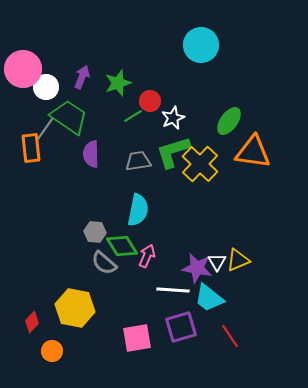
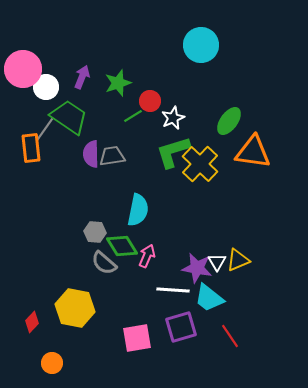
gray trapezoid: moved 26 px left, 5 px up
orange circle: moved 12 px down
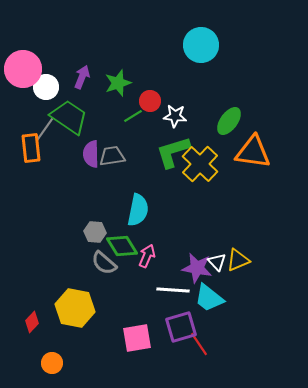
white star: moved 2 px right, 2 px up; rotated 30 degrees clockwise
white triangle: rotated 12 degrees counterclockwise
red line: moved 31 px left, 8 px down
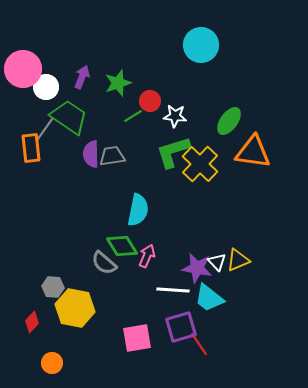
gray hexagon: moved 42 px left, 55 px down
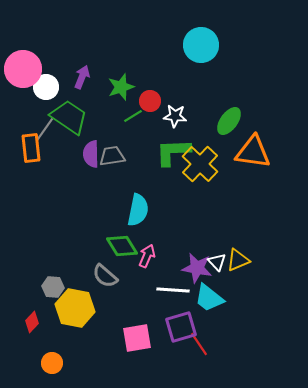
green star: moved 3 px right, 4 px down
green L-shape: rotated 15 degrees clockwise
gray semicircle: moved 1 px right, 13 px down
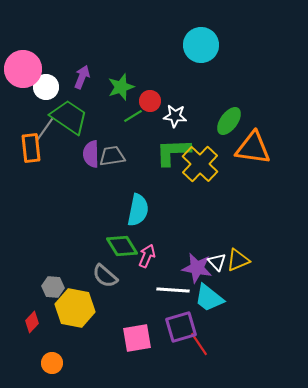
orange triangle: moved 4 px up
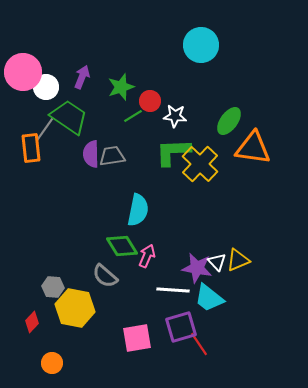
pink circle: moved 3 px down
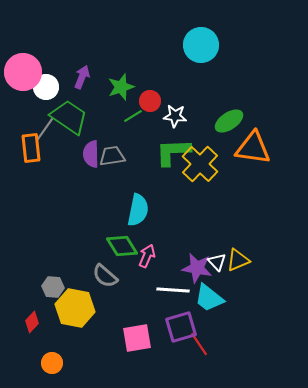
green ellipse: rotated 20 degrees clockwise
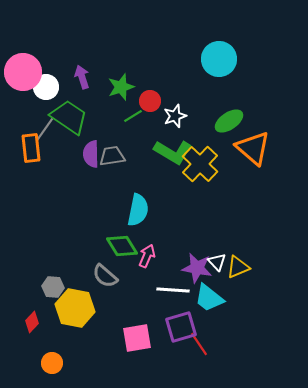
cyan circle: moved 18 px right, 14 px down
purple arrow: rotated 40 degrees counterclockwise
white star: rotated 25 degrees counterclockwise
orange triangle: rotated 33 degrees clockwise
green L-shape: rotated 147 degrees counterclockwise
yellow triangle: moved 7 px down
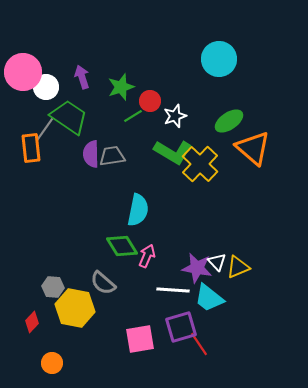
gray semicircle: moved 2 px left, 7 px down
pink square: moved 3 px right, 1 px down
